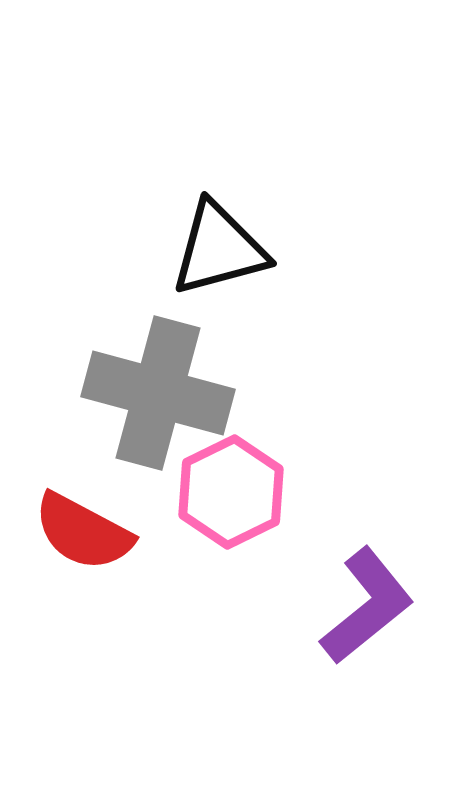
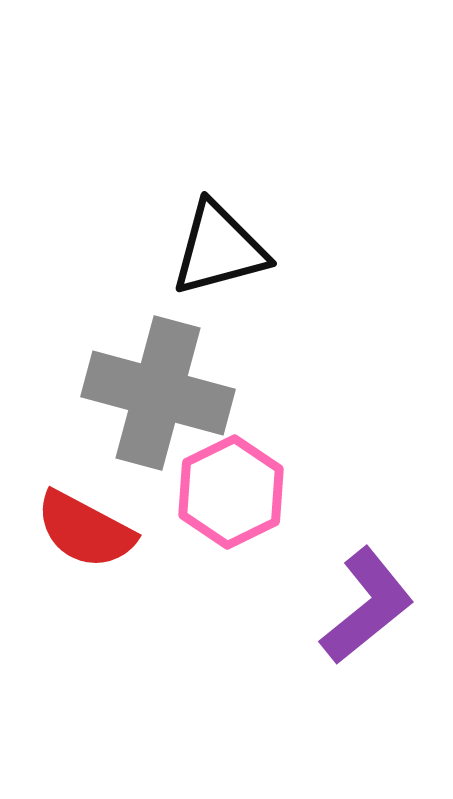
red semicircle: moved 2 px right, 2 px up
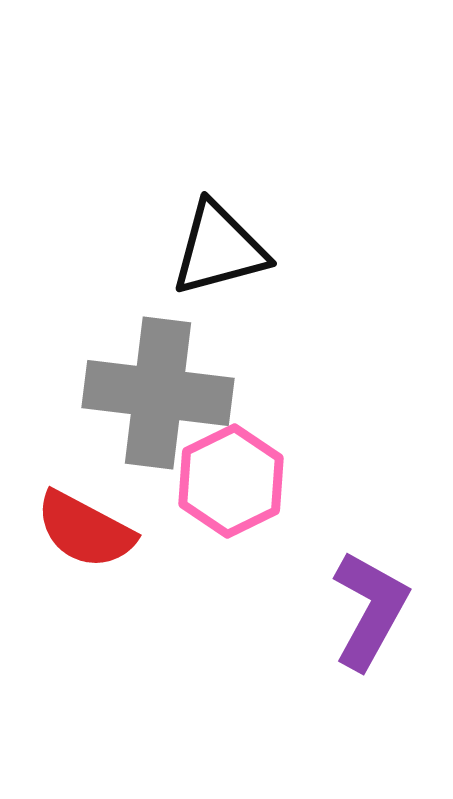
gray cross: rotated 8 degrees counterclockwise
pink hexagon: moved 11 px up
purple L-shape: moved 3 px right, 4 px down; rotated 22 degrees counterclockwise
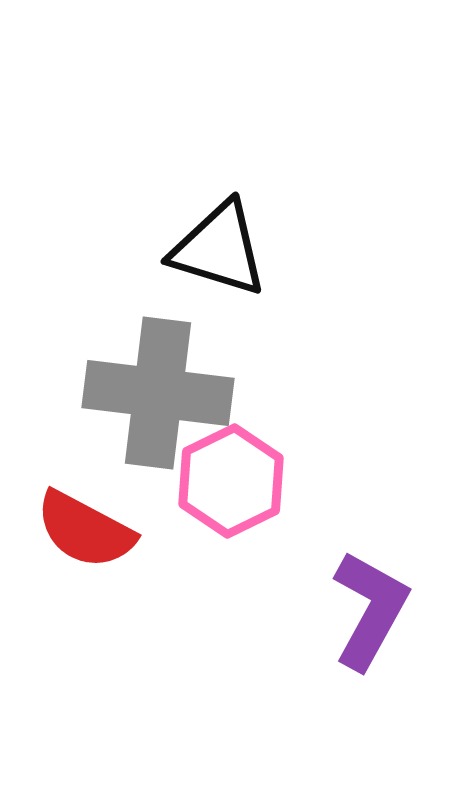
black triangle: rotated 32 degrees clockwise
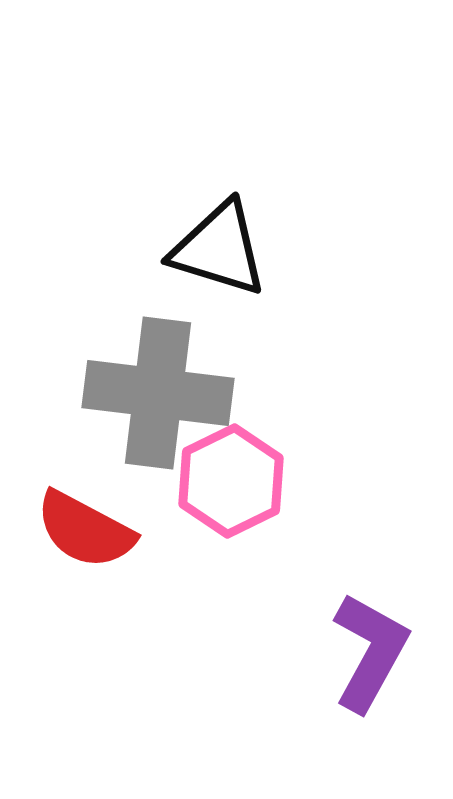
purple L-shape: moved 42 px down
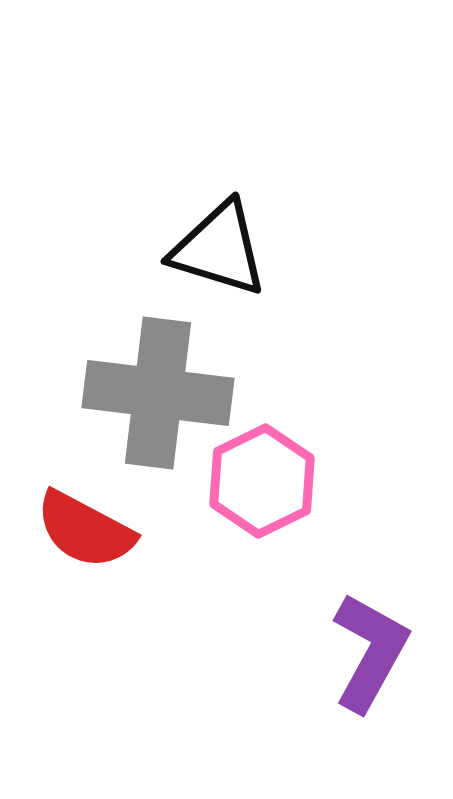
pink hexagon: moved 31 px right
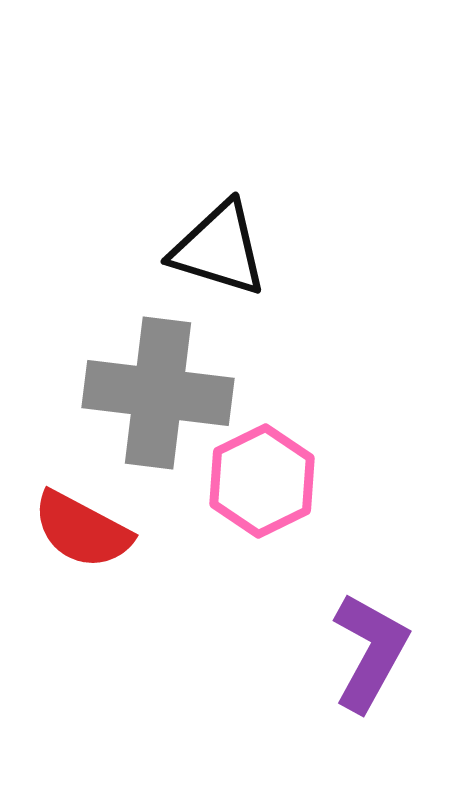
red semicircle: moved 3 px left
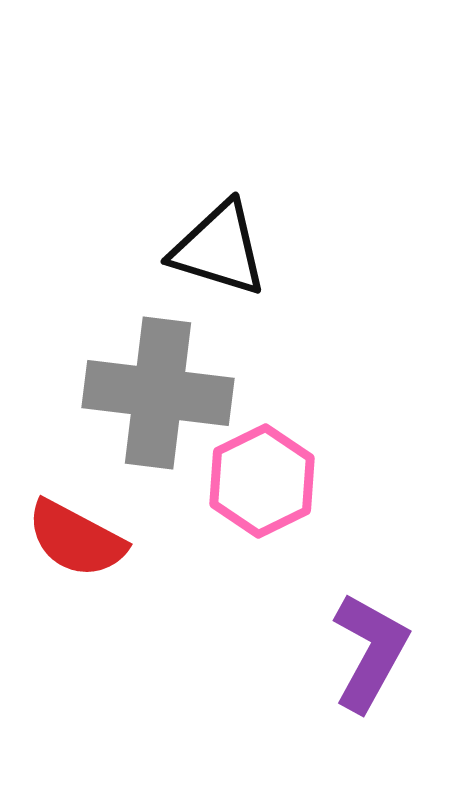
red semicircle: moved 6 px left, 9 px down
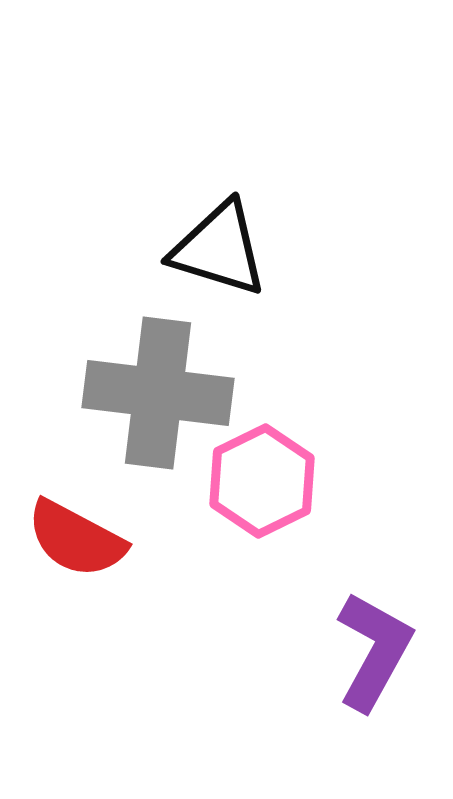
purple L-shape: moved 4 px right, 1 px up
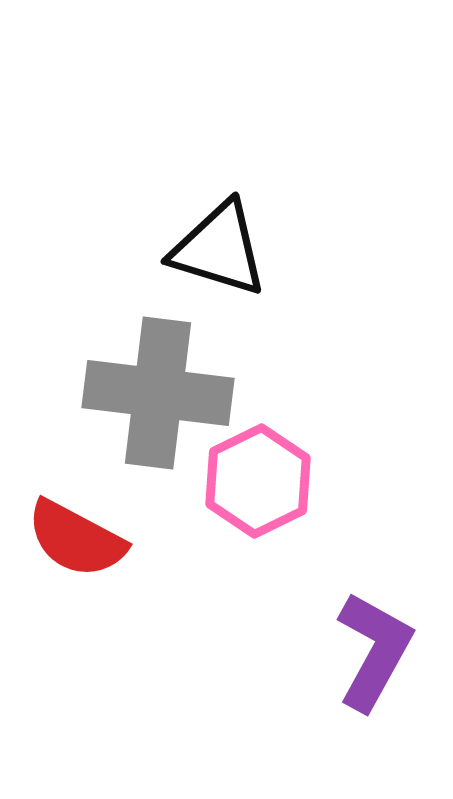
pink hexagon: moved 4 px left
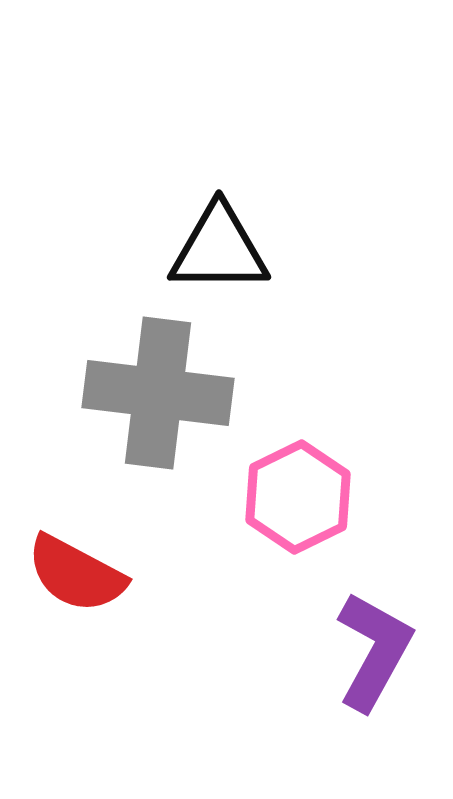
black triangle: rotated 17 degrees counterclockwise
pink hexagon: moved 40 px right, 16 px down
red semicircle: moved 35 px down
